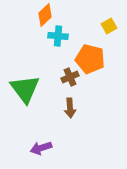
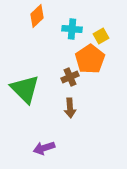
orange diamond: moved 8 px left, 1 px down
yellow square: moved 8 px left, 10 px down
cyan cross: moved 14 px right, 7 px up
orange pentagon: rotated 24 degrees clockwise
green triangle: rotated 8 degrees counterclockwise
purple arrow: moved 3 px right
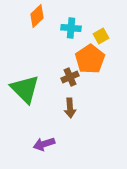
cyan cross: moved 1 px left, 1 px up
purple arrow: moved 4 px up
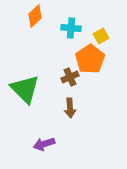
orange diamond: moved 2 px left
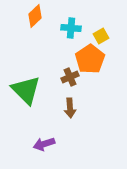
green triangle: moved 1 px right, 1 px down
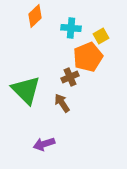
orange pentagon: moved 2 px left, 2 px up; rotated 12 degrees clockwise
brown arrow: moved 8 px left, 5 px up; rotated 150 degrees clockwise
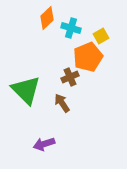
orange diamond: moved 12 px right, 2 px down
cyan cross: rotated 12 degrees clockwise
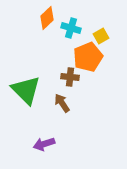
brown cross: rotated 30 degrees clockwise
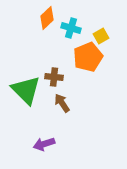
brown cross: moved 16 px left
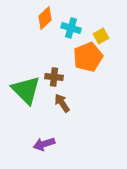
orange diamond: moved 2 px left
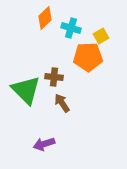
orange pentagon: rotated 20 degrees clockwise
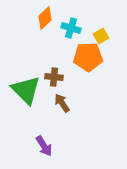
purple arrow: moved 2 px down; rotated 105 degrees counterclockwise
